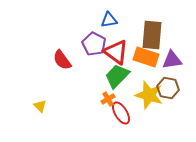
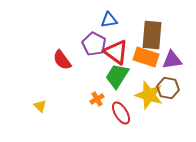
green trapezoid: rotated 12 degrees counterclockwise
orange cross: moved 11 px left
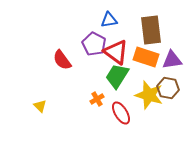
brown rectangle: moved 1 px left, 5 px up; rotated 12 degrees counterclockwise
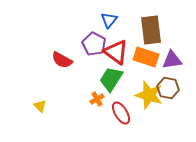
blue triangle: rotated 42 degrees counterclockwise
red semicircle: rotated 25 degrees counterclockwise
green trapezoid: moved 6 px left, 3 px down
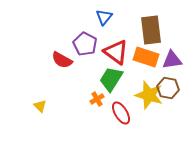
blue triangle: moved 5 px left, 3 px up
purple pentagon: moved 9 px left
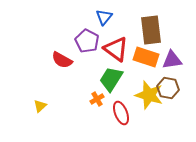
purple pentagon: moved 2 px right, 3 px up
red triangle: moved 3 px up
yellow triangle: rotated 32 degrees clockwise
red ellipse: rotated 10 degrees clockwise
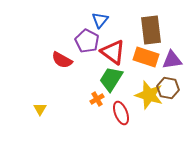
blue triangle: moved 4 px left, 3 px down
red triangle: moved 3 px left, 3 px down
yellow triangle: moved 3 px down; rotated 16 degrees counterclockwise
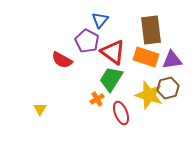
brown hexagon: rotated 25 degrees counterclockwise
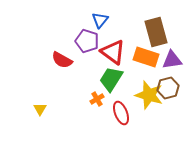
brown rectangle: moved 5 px right, 2 px down; rotated 8 degrees counterclockwise
purple pentagon: rotated 10 degrees counterclockwise
